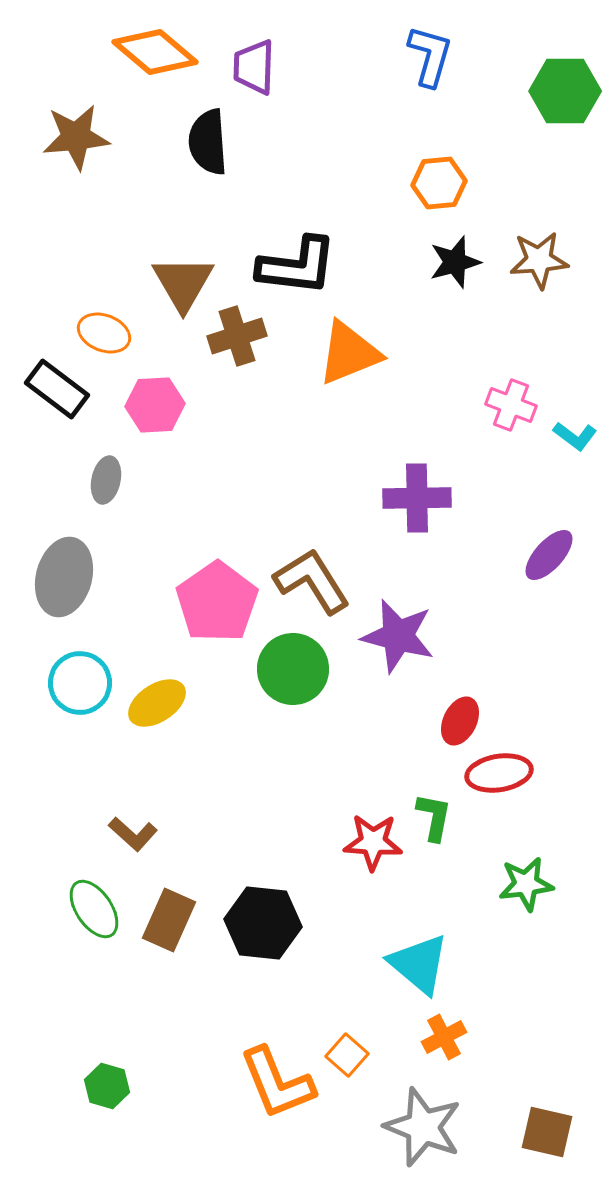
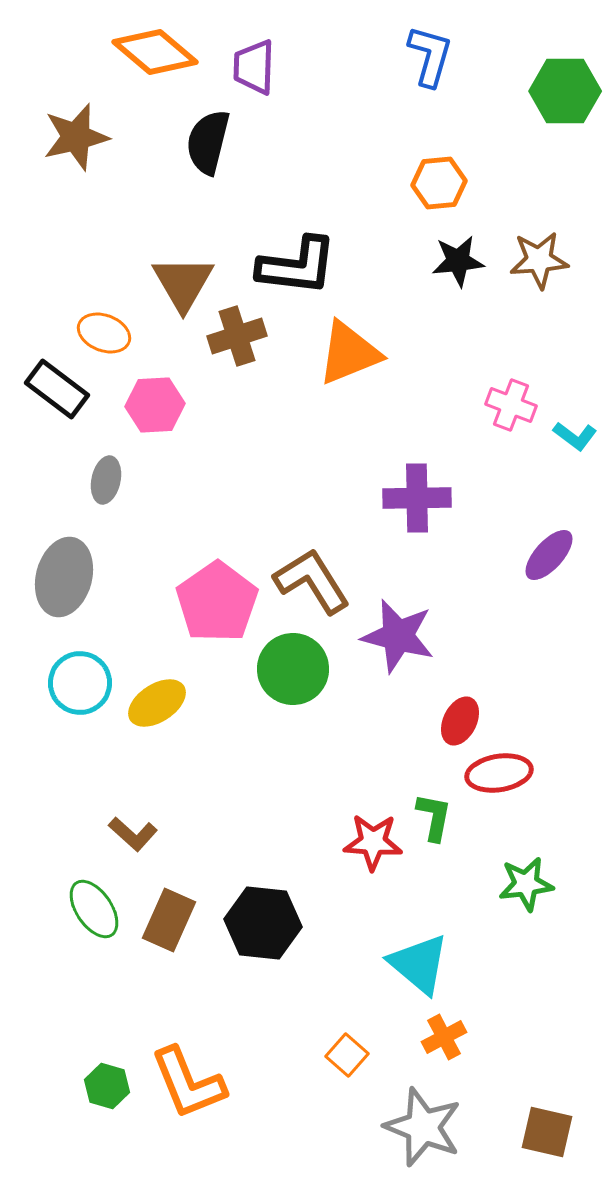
brown star at (76, 137): rotated 8 degrees counterclockwise
black semicircle at (208, 142): rotated 18 degrees clockwise
black star at (455, 262): moved 3 px right, 1 px up; rotated 10 degrees clockwise
orange L-shape at (277, 1083): moved 89 px left
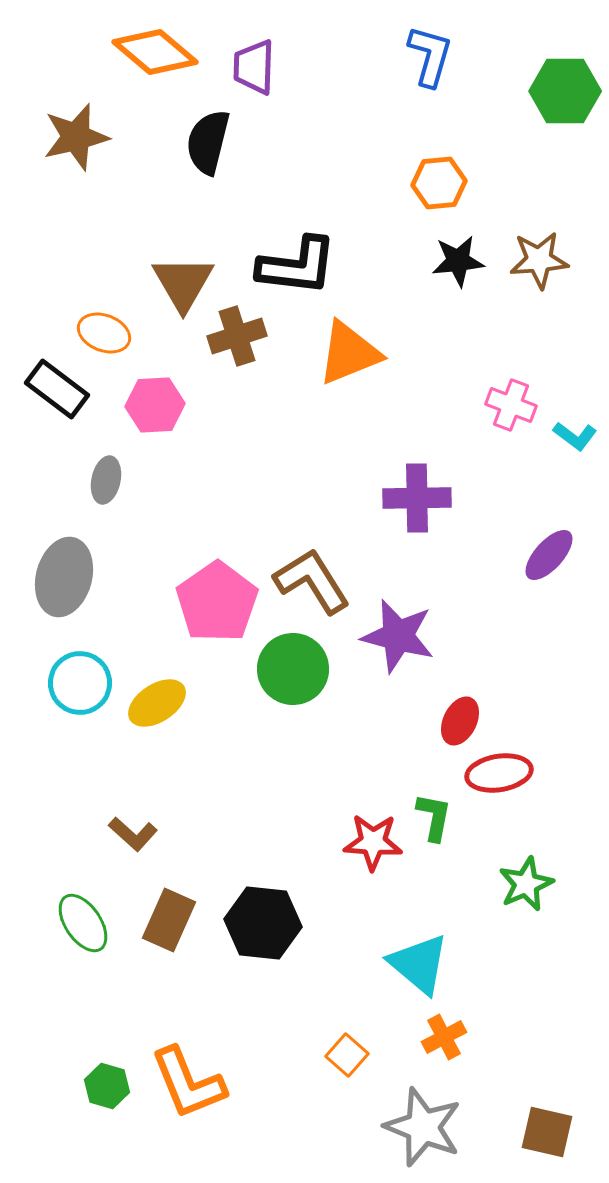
green star at (526, 884): rotated 16 degrees counterclockwise
green ellipse at (94, 909): moved 11 px left, 14 px down
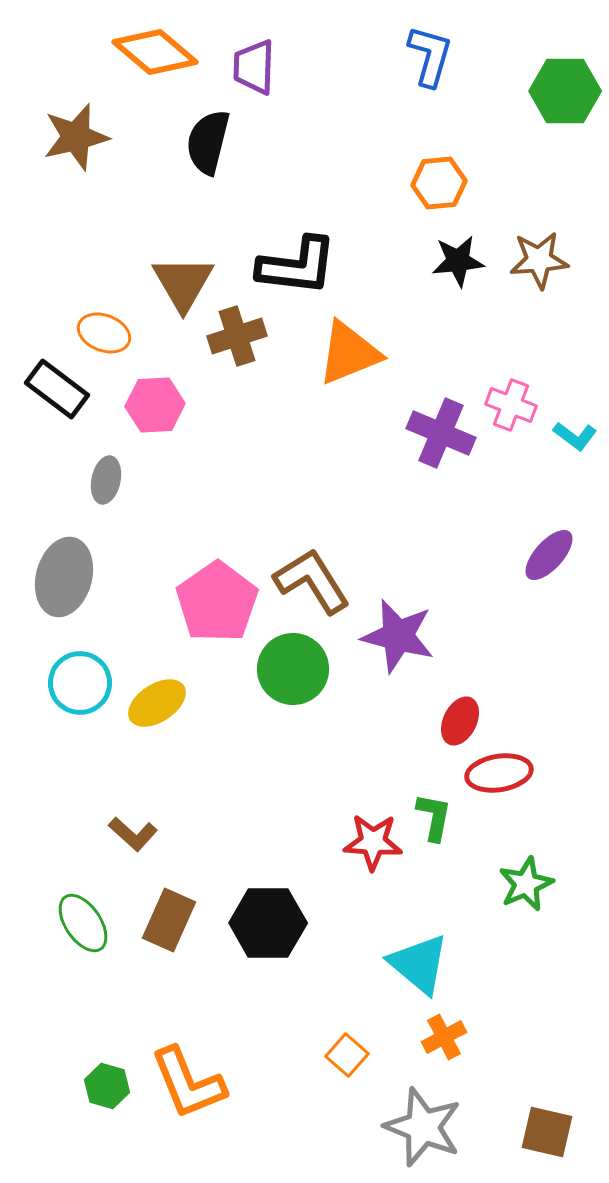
purple cross at (417, 498): moved 24 px right, 65 px up; rotated 24 degrees clockwise
black hexagon at (263, 923): moved 5 px right; rotated 6 degrees counterclockwise
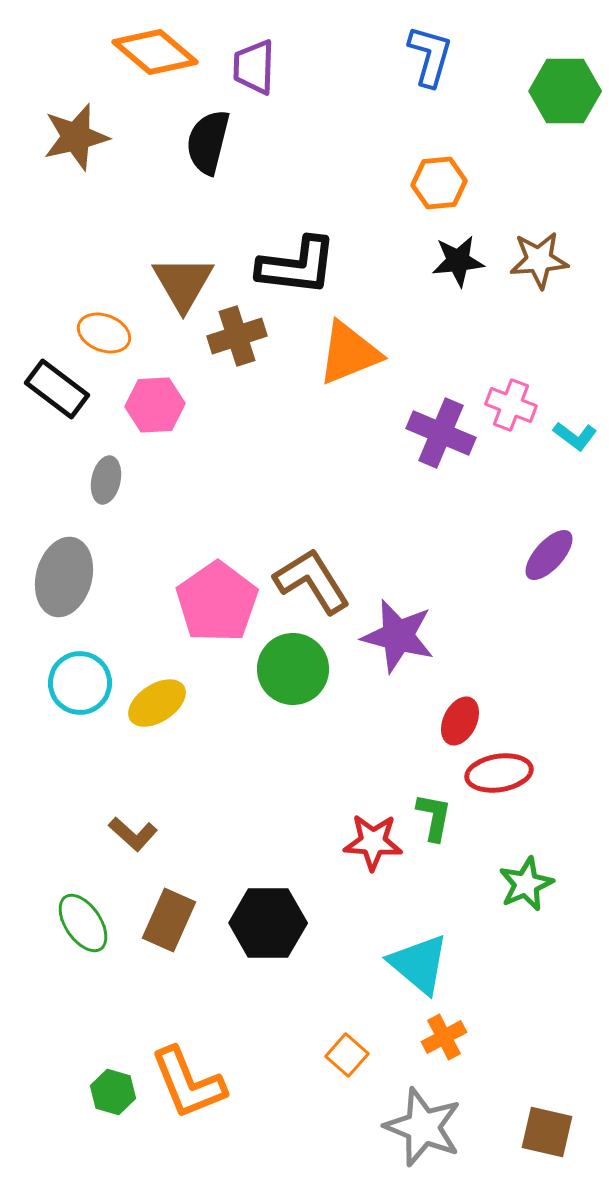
green hexagon at (107, 1086): moved 6 px right, 6 px down
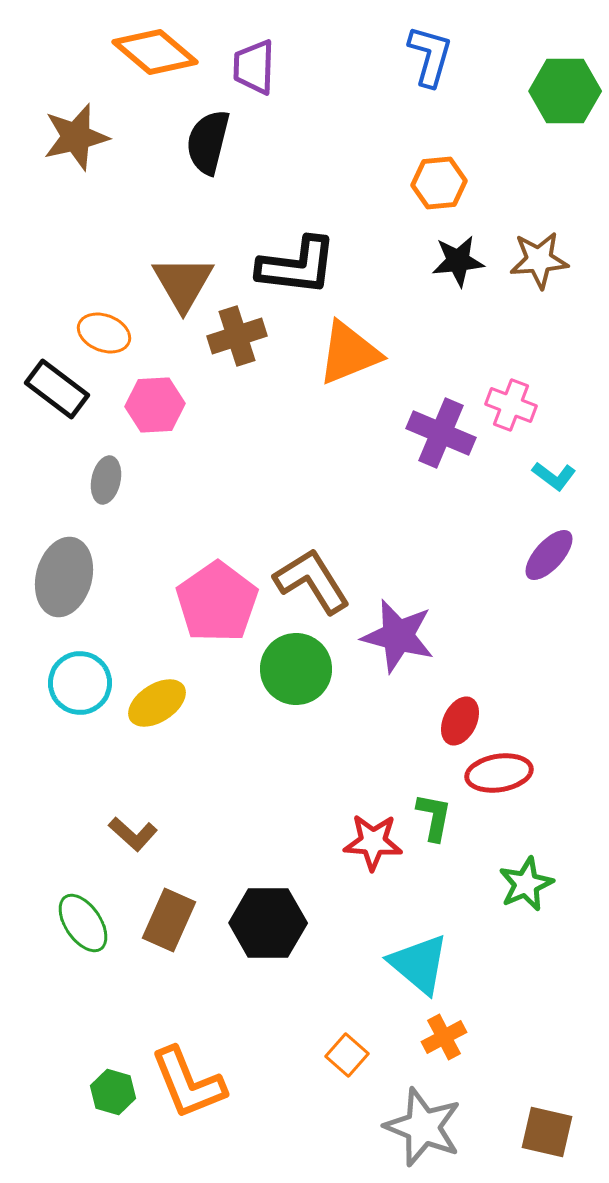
cyan L-shape at (575, 436): moved 21 px left, 40 px down
green circle at (293, 669): moved 3 px right
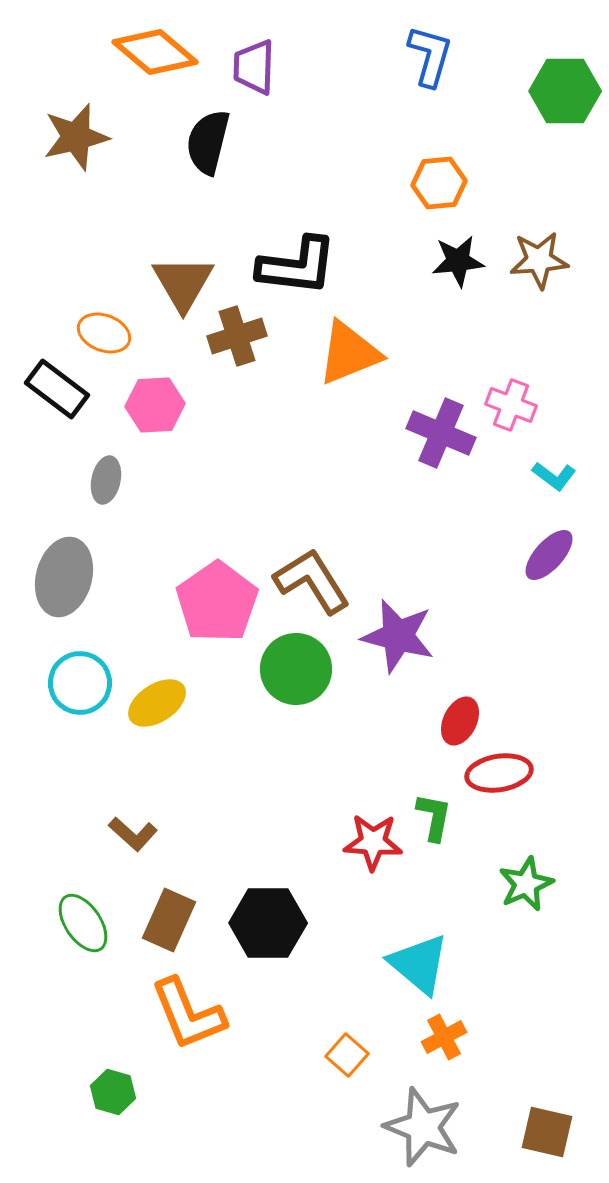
orange L-shape at (188, 1083): moved 69 px up
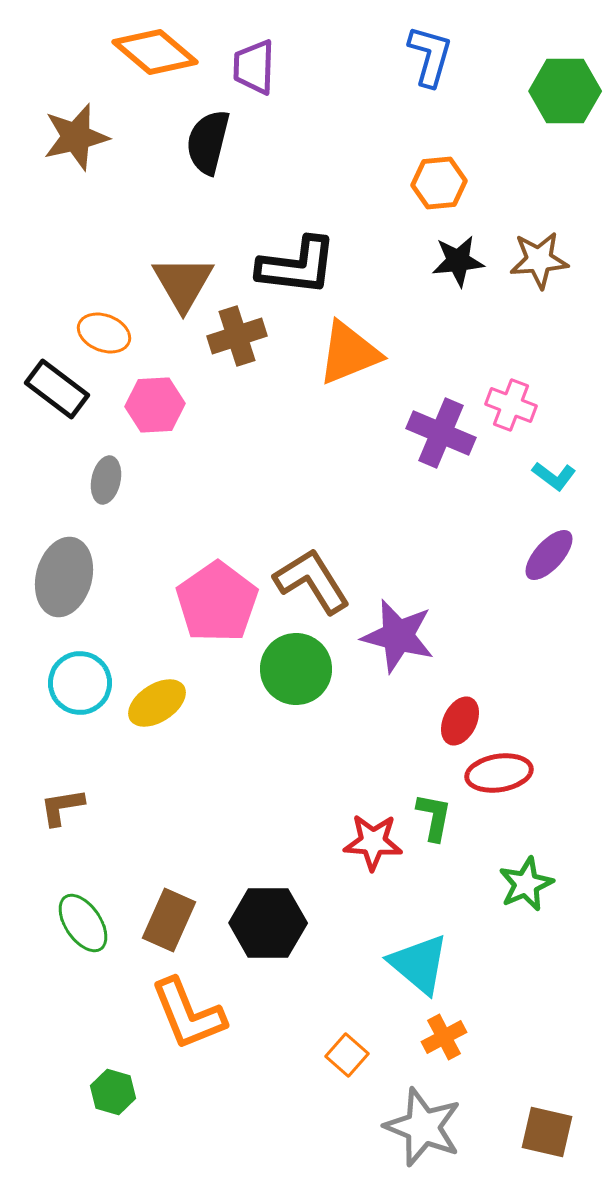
brown L-shape at (133, 834): moved 71 px left, 27 px up; rotated 129 degrees clockwise
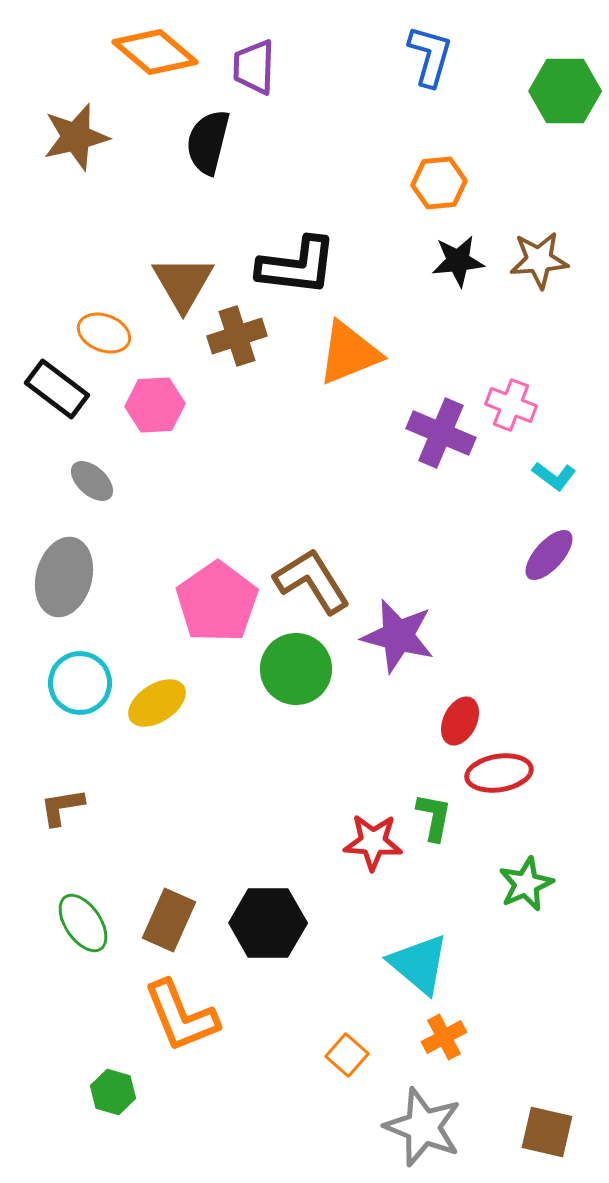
gray ellipse at (106, 480): moved 14 px left, 1 px down; rotated 60 degrees counterclockwise
orange L-shape at (188, 1014): moved 7 px left, 2 px down
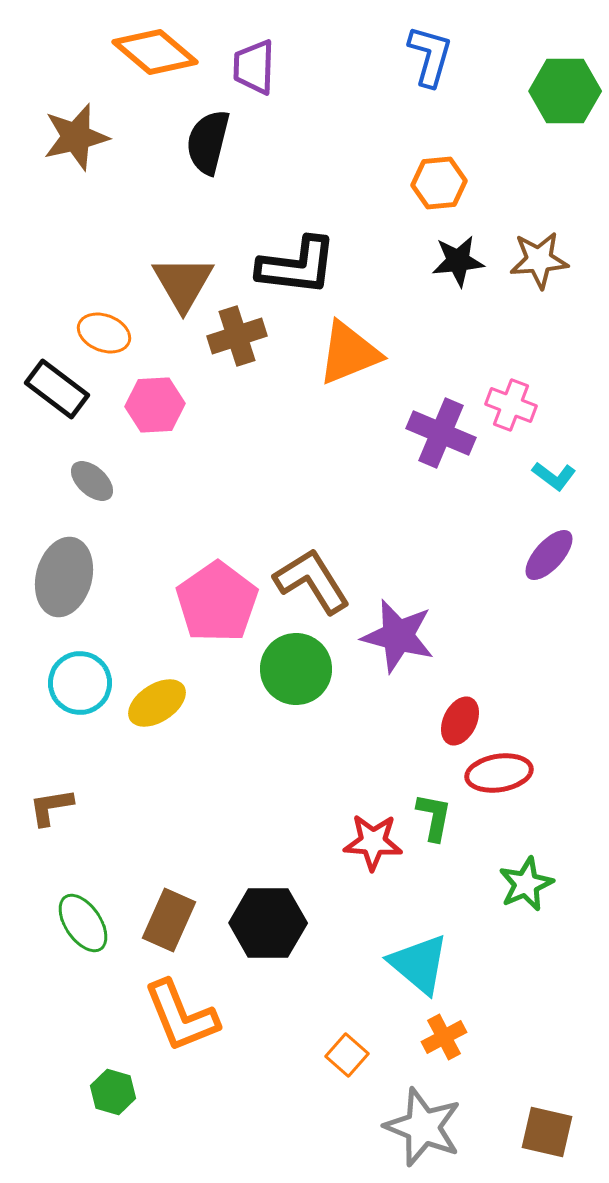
brown L-shape at (62, 807): moved 11 px left
